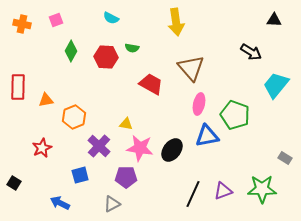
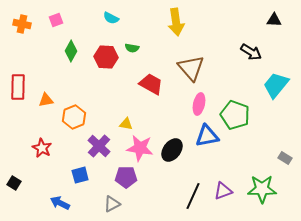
red star: rotated 18 degrees counterclockwise
black line: moved 2 px down
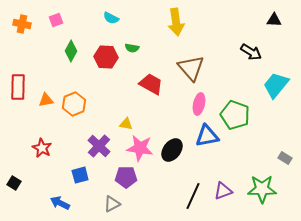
orange hexagon: moved 13 px up
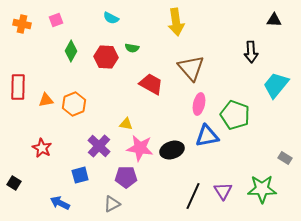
black arrow: rotated 55 degrees clockwise
black ellipse: rotated 35 degrees clockwise
purple triangle: rotated 42 degrees counterclockwise
